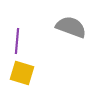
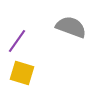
purple line: rotated 30 degrees clockwise
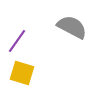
gray semicircle: moved 1 px right; rotated 8 degrees clockwise
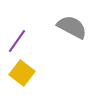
yellow square: rotated 20 degrees clockwise
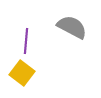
purple line: moved 9 px right; rotated 30 degrees counterclockwise
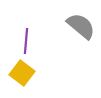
gray semicircle: moved 9 px right, 1 px up; rotated 12 degrees clockwise
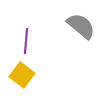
yellow square: moved 2 px down
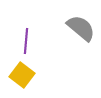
gray semicircle: moved 2 px down
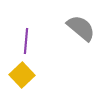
yellow square: rotated 10 degrees clockwise
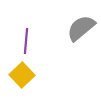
gray semicircle: rotated 80 degrees counterclockwise
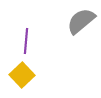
gray semicircle: moved 7 px up
